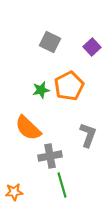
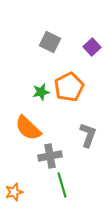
orange pentagon: moved 1 px down
green star: moved 2 px down
orange star: rotated 12 degrees counterclockwise
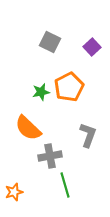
green line: moved 3 px right
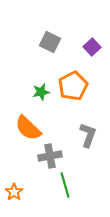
orange pentagon: moved 4 px right, 1 px up
orange star: rotated 18 degrees counterclockwise
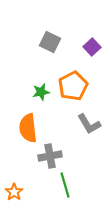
orange semicircle: rotated 40 degrees clockwise
gray L-shape: moved 1 px right, 11 px up; rotated 130 degrees clockwise
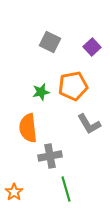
orange pentagon: rotated 16 degrees clockwise
green line: moved 1 px right, 4 px down
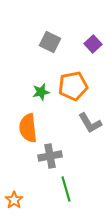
purple square: moved 1 px right, 3 px up
gray L-shape: moved 1 px right, 1 px up
orange star: moved 8 px down
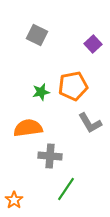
gray square: moved 13 px left, 7 px up
orange semicircle: rotated 88 degrees clockwise
gray cross: rotated 15 degrees clockwise
green line: rotated 50 degrees clockwise
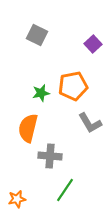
green star: moved 1 px down
orange semicircle: rotated 68 degrees counterclockwise
green line: moved 1 px left, 1 px down
orange star: moved 3 px right, 1 px up; rotated 24 degrees clockwise
